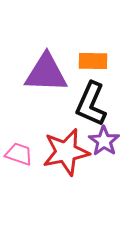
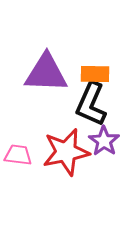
orange rectangle: moved 2 px right, 13 px down
pink trapezoid: moved 1 px left, 1 px down; rotated 12 degrees counterclockwise
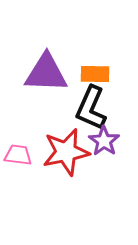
black L-shape: moved 4 px down
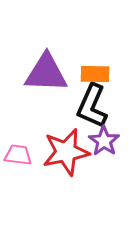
black L-shape: moved 1 px right, 2 px up
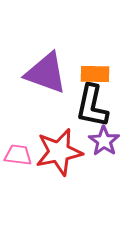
purple triangle: rotated 18 degrees clockwise
black L-shape: rotated 12 degrees counterclockwise
red star: moved 7 px left
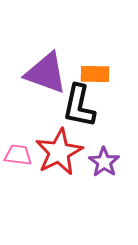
black L-shape: moved 13 px left
purple star: moved 21 px down
red star: rotated 15 degrees counterclockwise
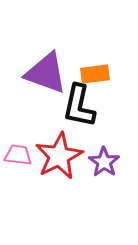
orange rectangle: rotated 8 degrees counterclockwise
red star: moved 4 px down
